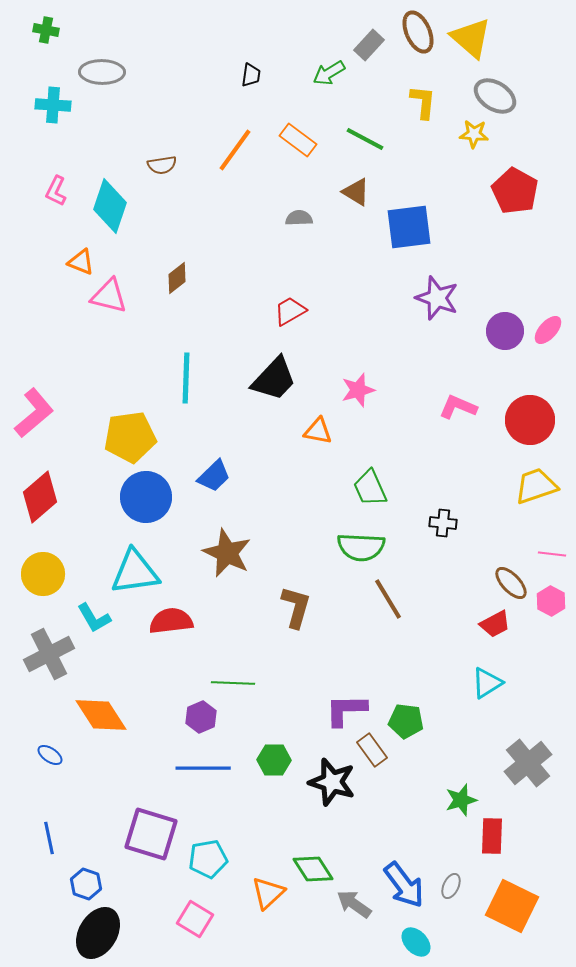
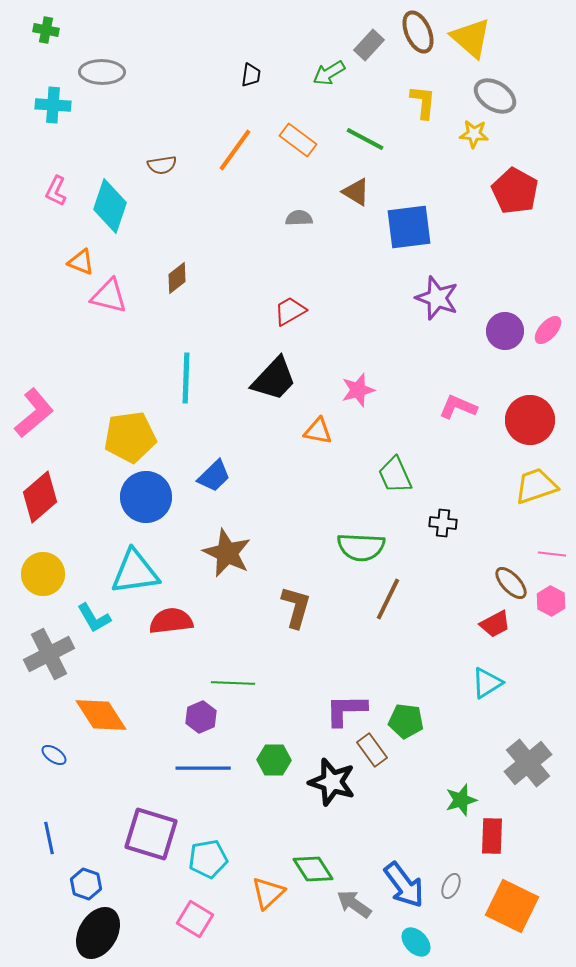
green trapezoid at (370, 488): moved 25 px right, 13 px up
brown line at (388, 599): rotated 57 degrees clockwise
blue ellipse at (50, 755): moved 4 px right
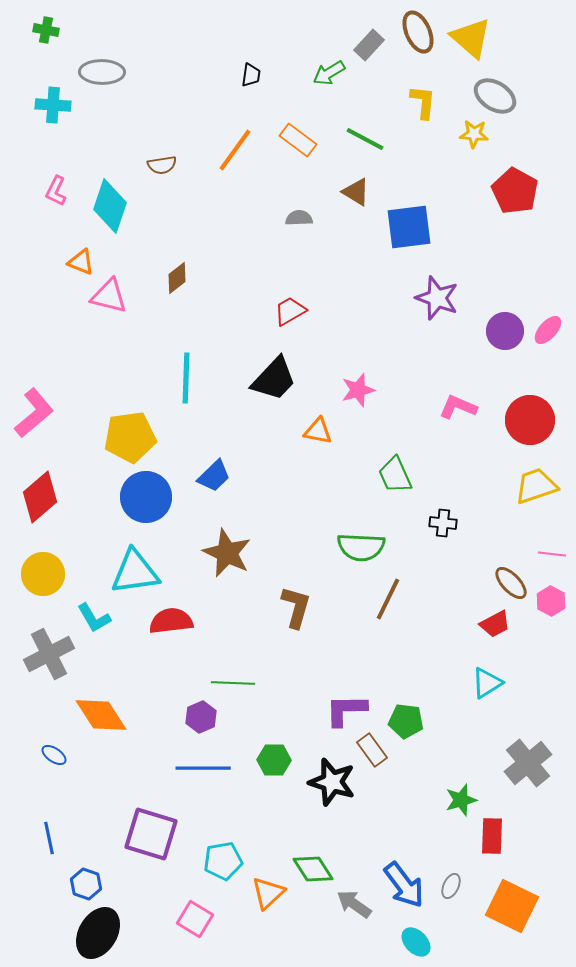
cyan pentagon at (208, 859): moved 15 px right, 2 px down
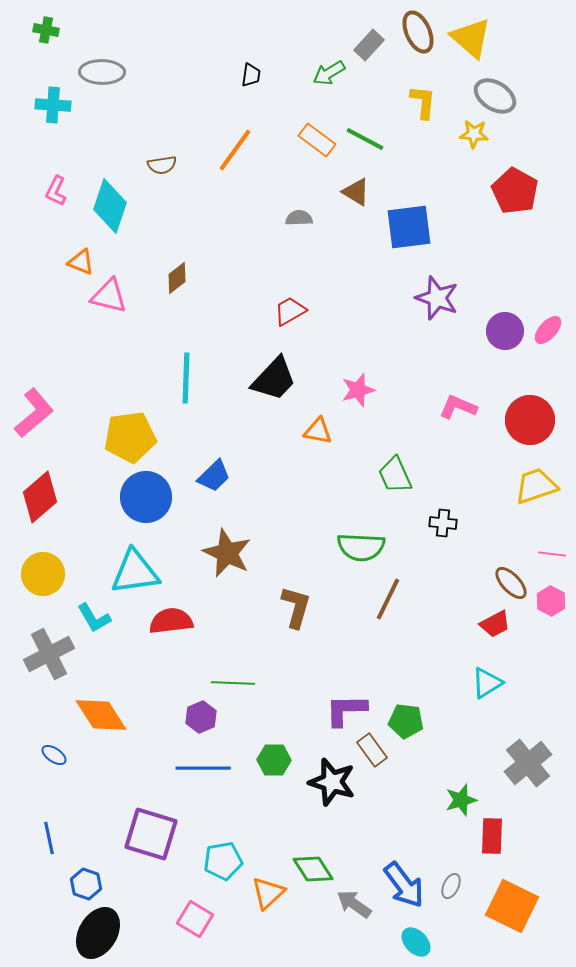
orange rectangle at (298, 140): moved 19 px right
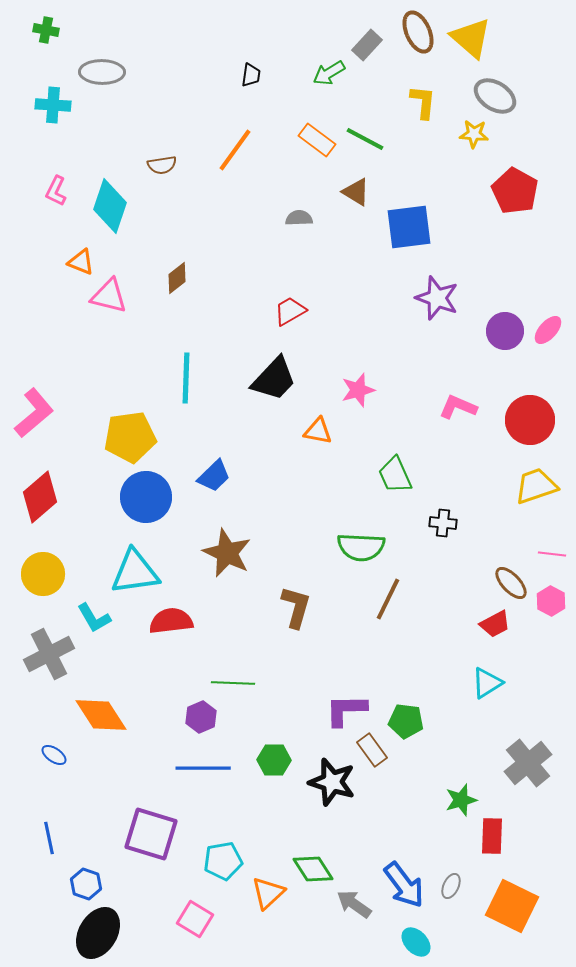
gray rectangle at (369, 45): moved 2 px left
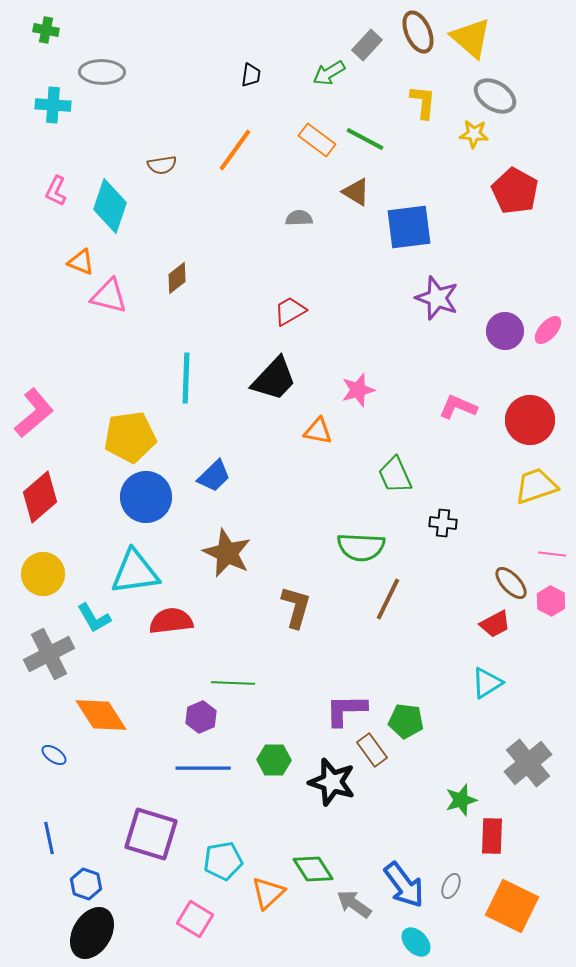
black ellipse at (98, 933): moved 6 px left
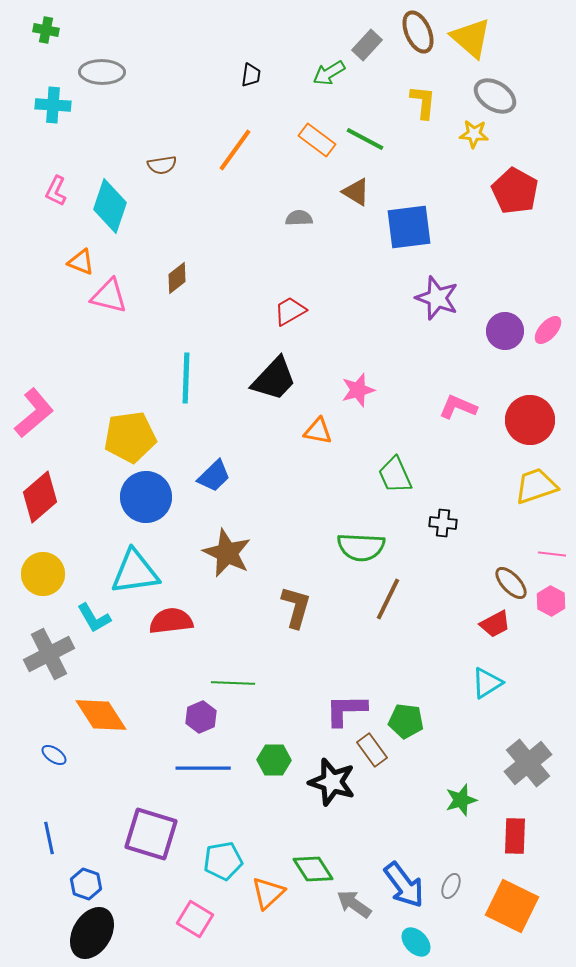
red rectangle at (492, 836): moved 23 px right
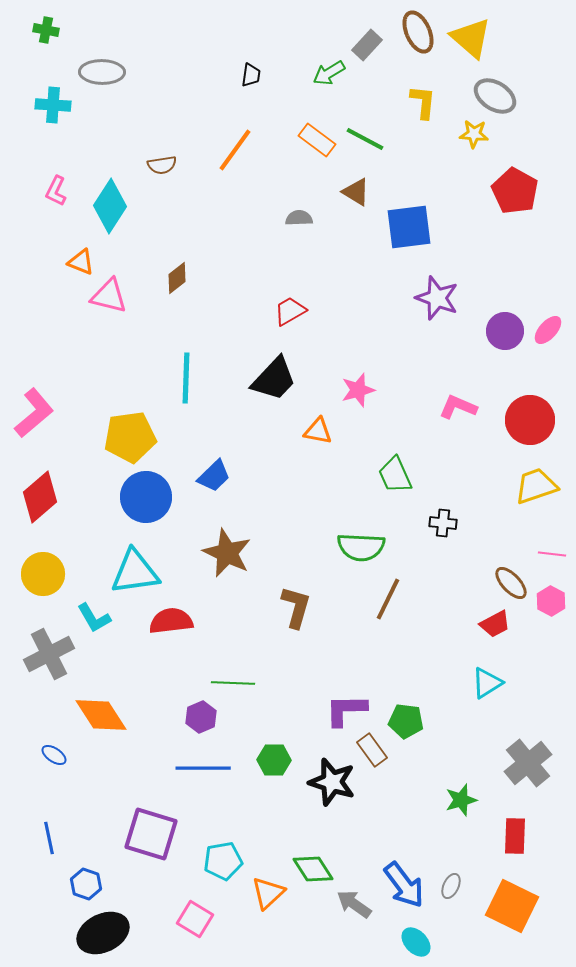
cyan diamond at (110, 206): rotated 14 degrees clockwise
black ellipse at (92, 933): moved 11 px right; rotated 33 degrees clockwise
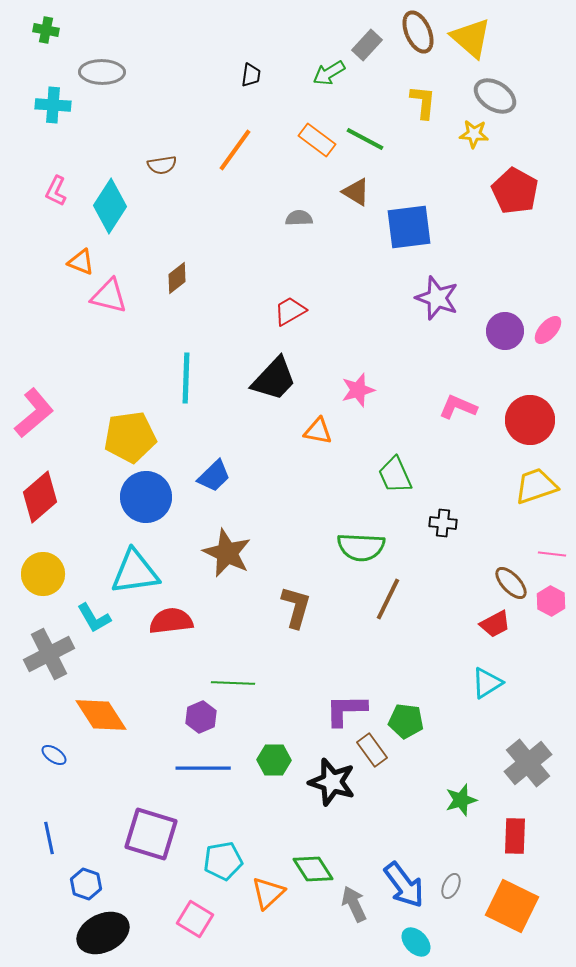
gray arrow at (354, 904): rotated 30 degrees clockwise
